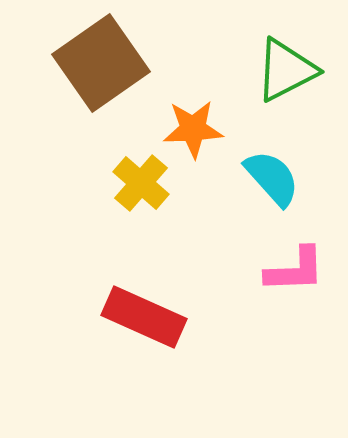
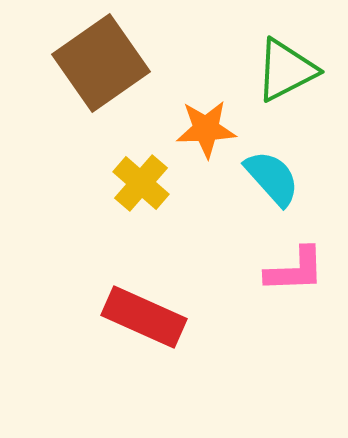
orange star: moved 13 px right
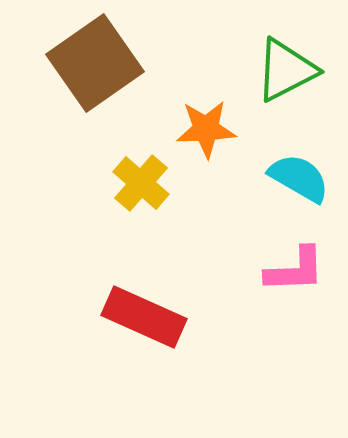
brown square: moved 6 px left
cyan semicircle: moved 27 px right; rotated 18 degrees counterclockwise
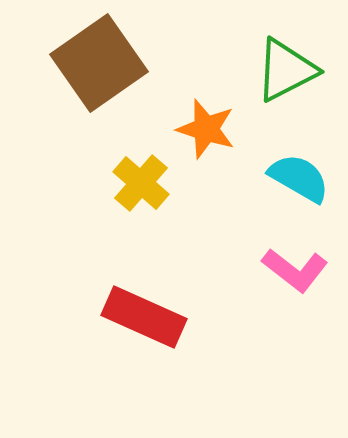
brown square: moved 4 px right
orange star: rotated 20 degrees clockwise
pink L-shape: rotated 40 degrees clockwise
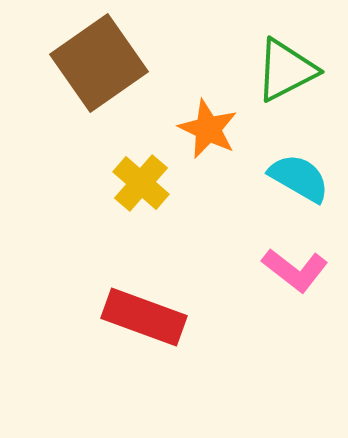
orange star: moved 2 px right; rotated 8 degrees clockwise
red rectangle: rotated 4 degrees counterclockwise
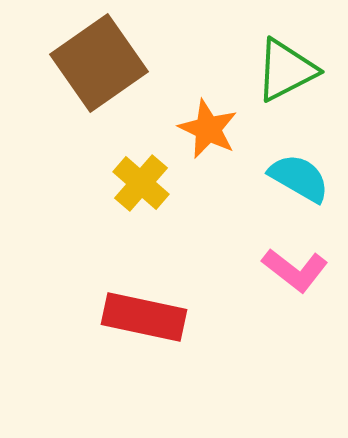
red rectangle: rotated 8 degrees counterclockwise
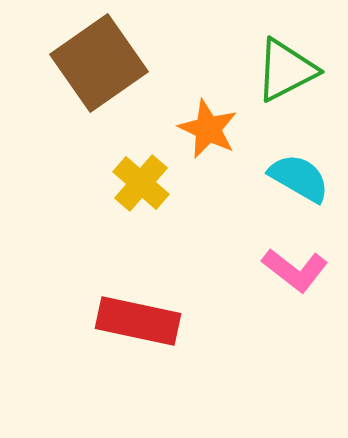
red rectangle: moved 6 px left, 4 px down
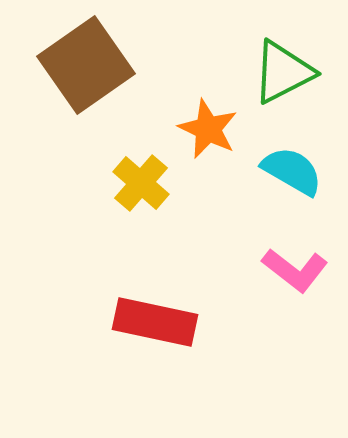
brown square: moved 13 px left, 2 px down
green triangle: moved 3 px left, 2 px down
cyan semicircle: moved 7 px left, 7 px up
red rectangle: moved 17 px right, 1 px down
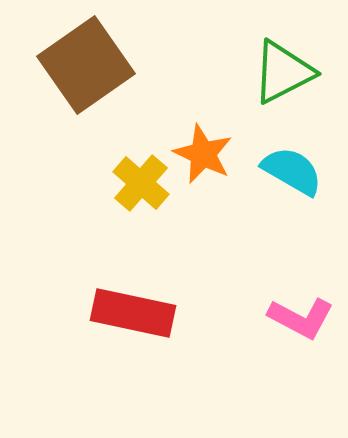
orange star: moved 5 px left, 25 px down
pink L-shape: moved 6 px right, 48 px down; rotated 10 degrees counterclockwise
red rectangle: moved 22 px left, 9 px up
